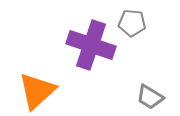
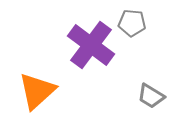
purple cross: rotated 18 degrees clockwise
gray trapezoid: moved 1 px right, 1 px up
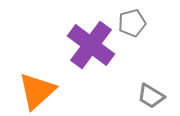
gray pentagon: rotated 20 degrees counterclockwise
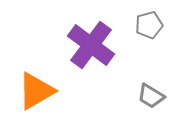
gray pentagon: moved 17 px right, 2 px down
orange triangle: moved 1 px left; rotated 12 degrees clockwise
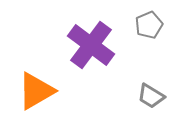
gray pentagon: rotated 8 degrees counterclockwise
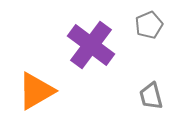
gray trapezoid: rotated 44 degrees clockwise
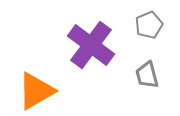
gray trapezoid: moved 4 px left, 21 px up
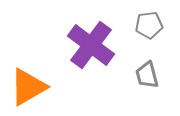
gray pentagon: rotated 16 degrees clockwise
orange triangle: moved 8 px left, 4 px up
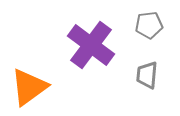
gray trapezoid: rotated 20 degrees clockwise
orange triangle: moved 1 px right; rotated 6 degrees counterclockwise
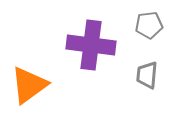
purple cross: rotated 30 degrees counterclockwise
orange triangle: moved 2 px up
